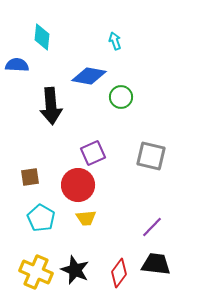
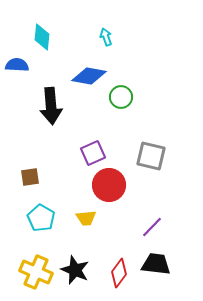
cyan arrow: moved 9 px left, 4 px up
red circle: moved 31 px right
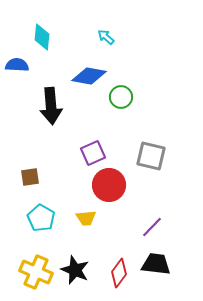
cyan arrow: rotated 30 degrees counterclockwise
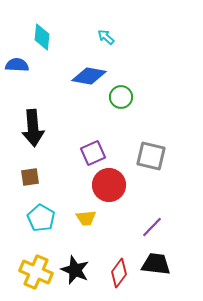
black arrow: moved 18 px left, 22 px down
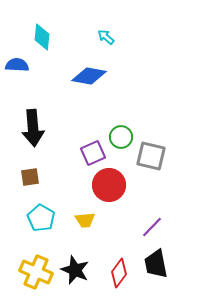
green circle: moved 40 px down
yellow trapezoid: moved 1 px left, 2 px down
black trapezoid: rotated 108 degrees counterclockwise
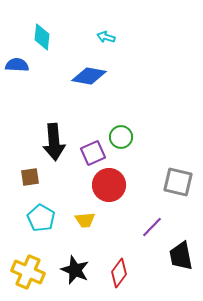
cyan arrow: rotated 24 degrees counterclockwise
black arrow: moved 21 px right, 14 px down
gray square: moved 27 px right, 26 px down
black trapezoid: moved 25 px right, 8 px up
yellow cross: moved 8 px left
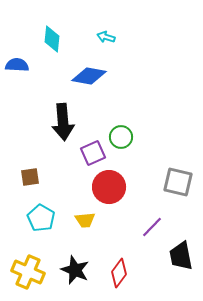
cyan diamond: moved 10 px right, 2 px down
black arrow: moved 9 px right, 20 px up
red circle: moved 2 px down
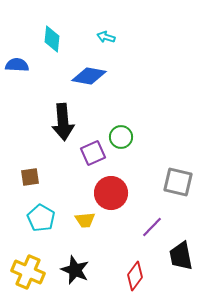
red circle: moved 2 px right, 6 px down
red diamond: moved 16 px right, 3 px down
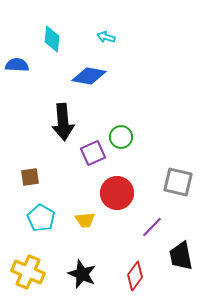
red circle: moved 6 px right
black star: moved 7 px right, 4 px down
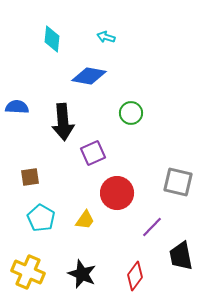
blue semicircle: moved 42 px down
green circle: moved 10 px right, 24 px up
yellow trapezoid: rotated 50 degrees counterclockwise
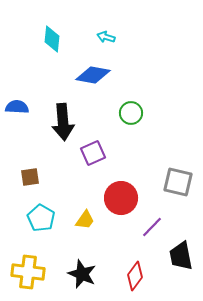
blue diamond: moved 4 px right, 1 px up
red circle: moved 4 px right, 5 px down
yellow cross: rotated 16 degrees counterclockwise
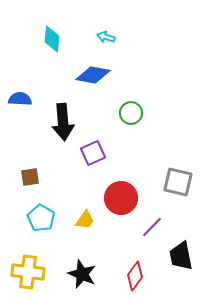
blue semicircle: moved 3 px right, 8 px up
